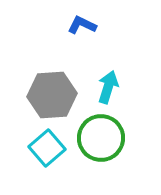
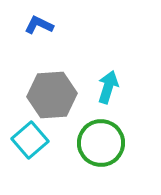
blue L-shape: moved 43 px left
green circle: moved 5 px down
cyan square: moved 17 px left, 8 px up
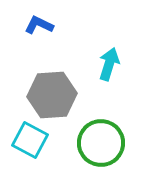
cyan arrow: moved 1 px right, 23 px up
cyan square: rotated 21 degrees counterclockwise
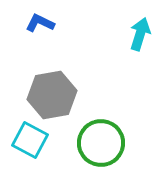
blue L-shape: moved 1 px right, 2 px up
cyan arrow: moved 31 px right, 30 px up
gray hexagon: rotated 6 degrees counterclockwise
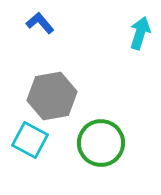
blue L-shape: rotated 24 degrees clockwise
cyan arrow: moved 1 px up
gray hexagon: moved 1 px down
